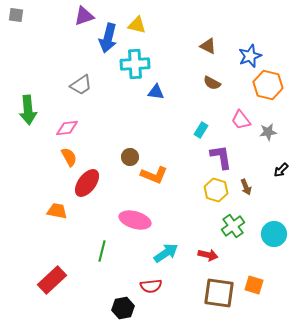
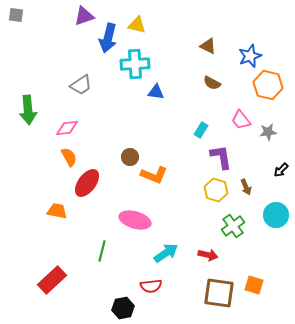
cyan circle: moved 2 px right, 19 px up
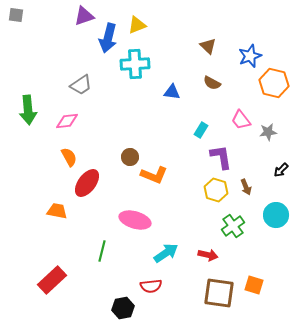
yellow triangle: rotated 36 degrees counterclockwise
brown triangle: rotated 18 degrees clockwise
orange hexagon: moved 6 px right, 2 px up
blue triangle: moved 16 px right
pink diamond: moved 7 px up
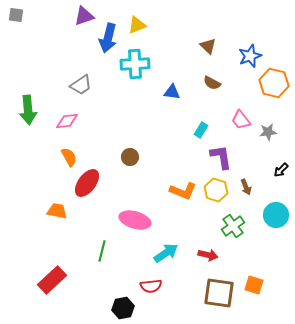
orange L-shape: moved 29 px right, 16 px down
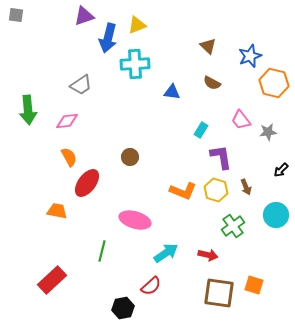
red semicircle: rotated 35 degrees counterclockwise
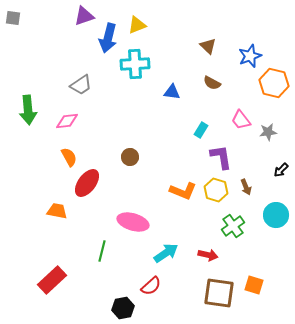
gray square: moved 3 px left, 3 px down
pink ellipse: moved 2 px left, 2 px down
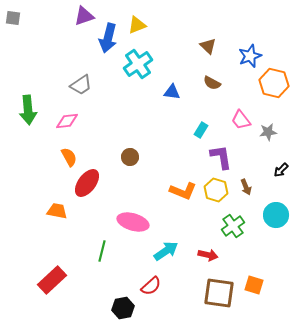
cyan cross: moved 3 px right; rotated 32 degrees counterclockwise
cyan arrow: moved 2 px up
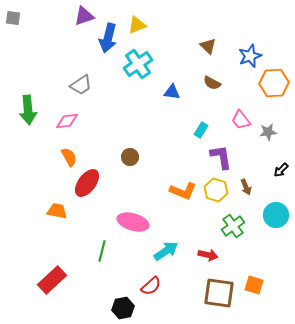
orange hexagon: rotated 16 degrees counterclockwise
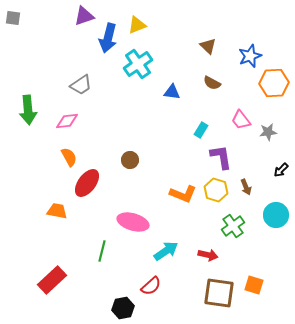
brown circle: moved 3 px down
orange L-shape: moved 3 px down
